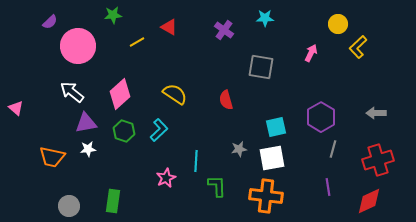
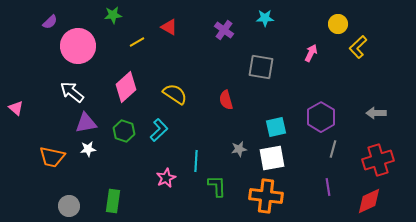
pink diamond: moved 6 px right, 7 px up
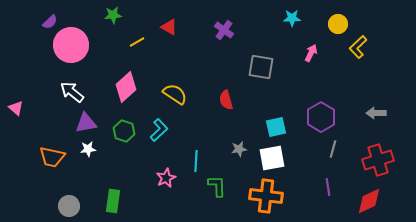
cyan star: moved 27 px right
pink circle: moved 7 px left, 1 px up
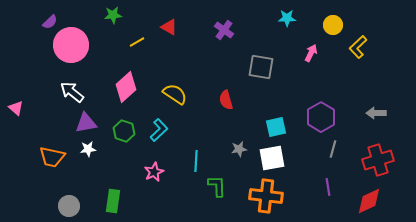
cyan star: moved 5 px left
yellow circle: moved 5 px left, 1 px down
pink star: moved 12 px left, 6 px up
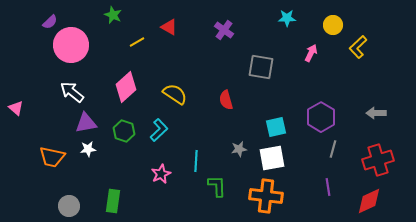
green star: rotated 30 degrees clockwise
pink star: moved 7 px right, 2 px down
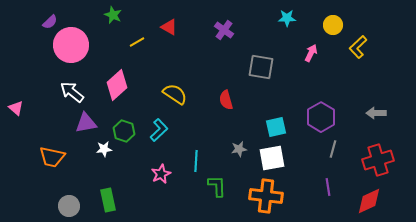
pink diamond: moved 9 px left, 2 px up
white star: moved 16 px right
green rectangle: moved 5 px left, 1 px up; rotated 20 degrees counterclockwise
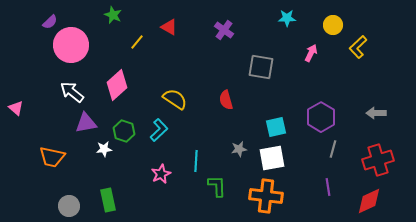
yellow line: rotated 21 degrees counterclockwise
yellow semicircle: moved 5 px down
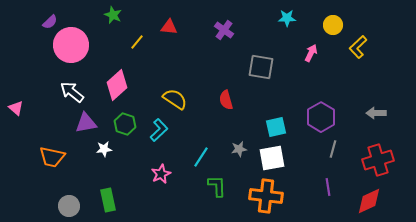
red triangle: rotated 24 degrees counterclockwise
green hexagon: moved 1 px right, 7 px up
cyan line: moved 5 px right, 4 px up; rotated 30 degrees clockwise
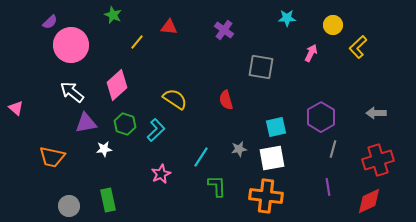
cyan L-shape: moved 3 px left
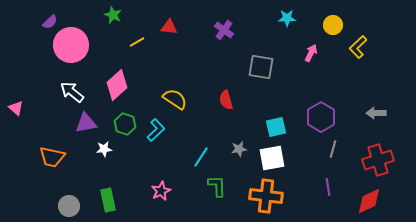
yellow line: rotated 21 degrees clockwise
pink star: moved 17 px down
